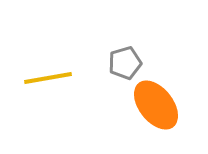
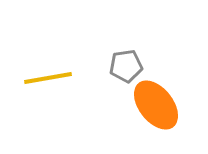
gray pentagon: moved 1 px right, 3 px down; rotated 8 degrees clockwise
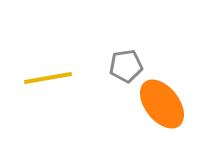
orange ellipse: moved 6 px right, 1 px up
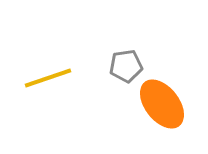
yellow line: rotated 9 degrees counterclockwise
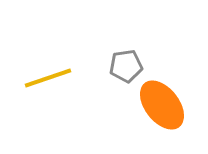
orange ellipse: moved 1 px down
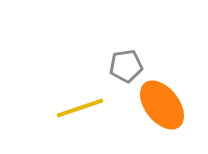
yellow line: moved 32 px right, 30 px down
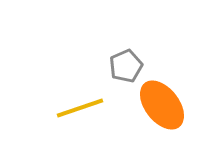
gray pentagon: rotated 16 degrees counterclockwise
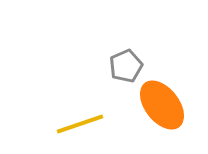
yellow line: moved 16 px down
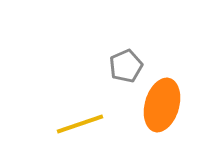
orange ellipse: rotated 54 degrees clockwise
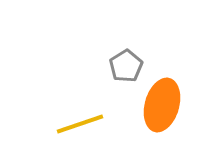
gray pentagon: rotated 8 degrees counterclockwise
